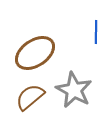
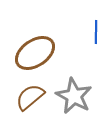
gray star: moved 6 px down
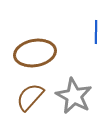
brown ellipse: rotated 24 degrees clockwise
brown semicircle: rotated 8 degrees counterclockwise
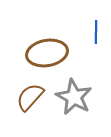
brown ellipse: moved 12 px right
gray star: moved 1 px down
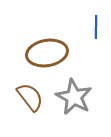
blue line: moved 5 px up
brown semicircle: rotated 100 degrees clockwise
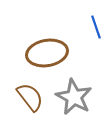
blue line: rotated 20 degrees counterclockwise
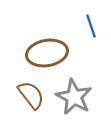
blue line: moved 5 px left, 1 px up
brown semicircle: moved 1 px right, 2 px up
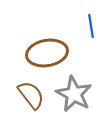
blue line: rotated 10 degrees clockwise
gray star: moved 3 px up
